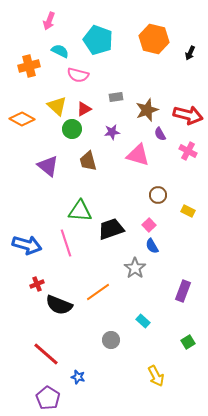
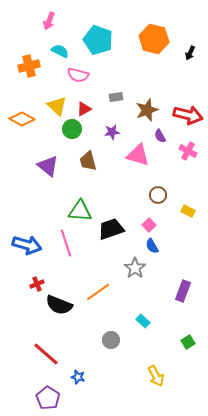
purple semicircle: moved 2 px down
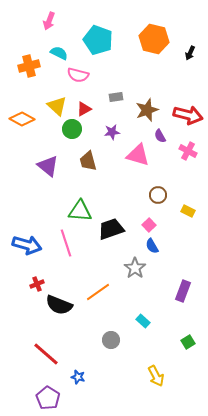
cyan semicircle: moved 1 px left, 2 px down
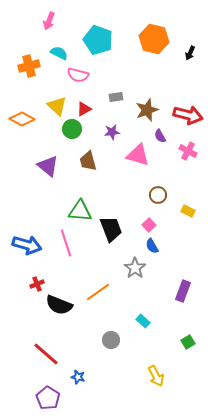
black trapezoid: rotated 88 degrees clockwise
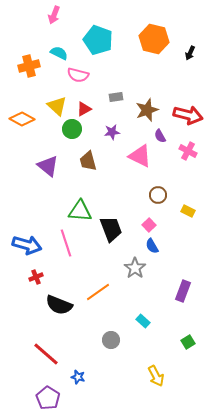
pink arrow: moved 5 px right, 6 px up
pink triangle: moved 2 px right, 1 px down; rotated 10 degrees clockwise
red cross: moved 1 px left, 7 px up
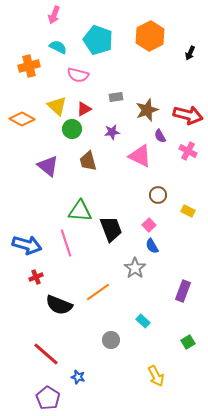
orange hexagon: moved 4 px left, 3 px up; rotated 20 degrees clockwise
cyan semicircle: moved 1 px left, 6 px up
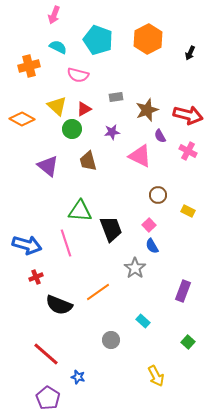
orange hexagon: moved 2 px left, 3 px down
green square: rotated 16 degrees counterclockwise
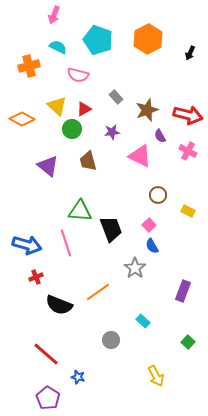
gray rectangle: rotated 56 degrees clockwise
